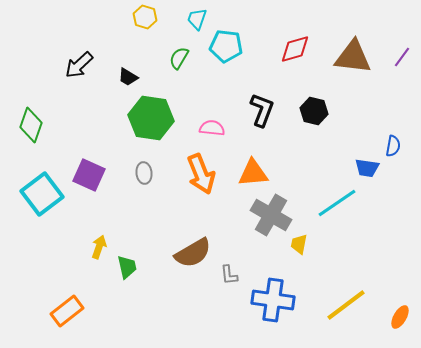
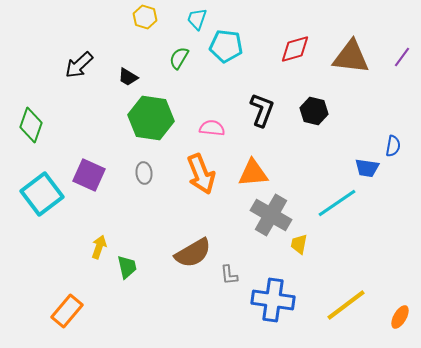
brown triangle: moved 2 px left
orange rectangle: rotated 12 degrees counterclockwise
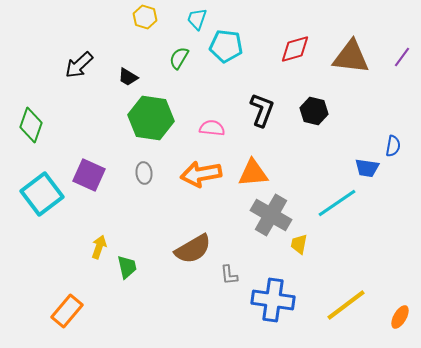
orange arrow: rotated 102 degrees clockwise
brown semicircle: moved 4 px up
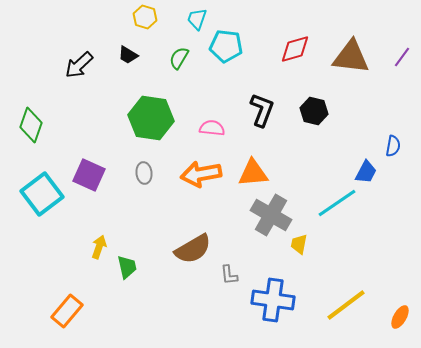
black trapezoid: moved 22 px up
blue trapezoid: moved 1 px left, 4 px down; rotated 70 degrees counterclockwise
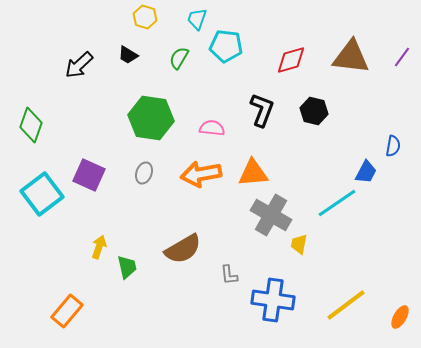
red diamond: moved 4 px left, 11 px down
gray ellipse: rotated 25 degrees clockwise
brown semicircle: moved 10 px left
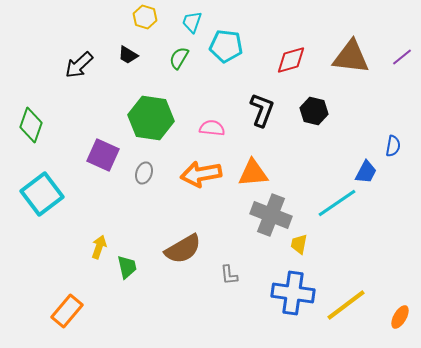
cyan trapezoid: moved 5 px left, 3 px down
purple line: rotated 15 degrees clockwise
purple square: moved 14 px right, 20 px up
gray cross: rotated 9 degrees counterclockwise
blue cross: moved 20 px right, 7 px up
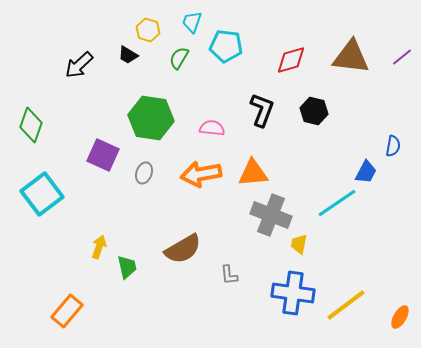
yellow hexagon: moved 3 px right, 13 px down
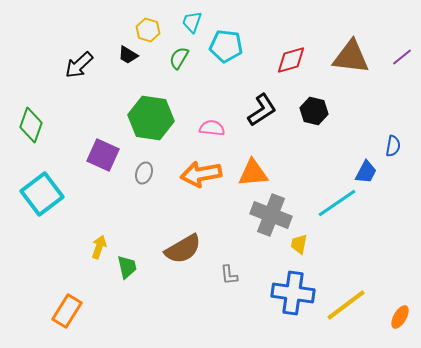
black L-shape: rotated 36 degrees clockwise
orange rectangle: rotated 8 degrees counterclockwise
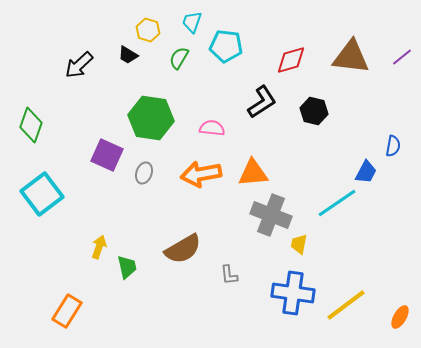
black L-shape: moved 8 px up
purple square: moved 4 px right
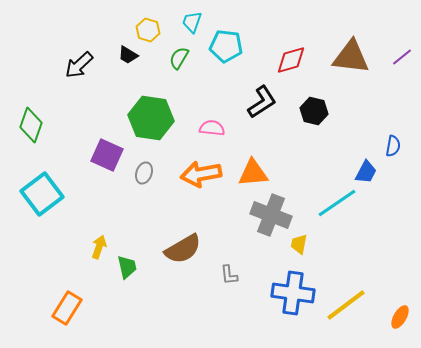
orange rectangle: moved 3 px up
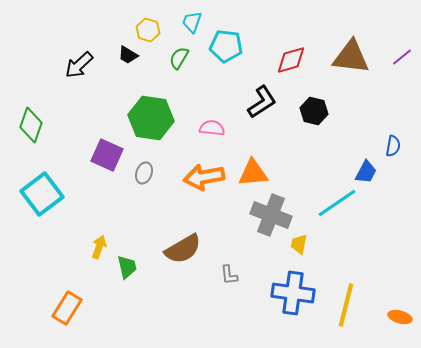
orange arrow: moved 3 px right, 3 px down
yellow line: rotated 39 degrees counterclockwise
orange ellipse: rotated 75 degrees clockwise
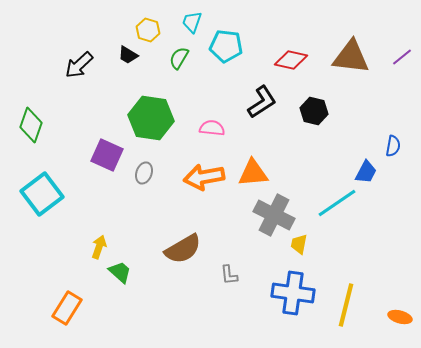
red diamond: rotated 28 degrees clockwise
gray cross: moved 3 px right; rotated 6 degrees clockwise
green trapezoid: moved 7 px left, 5 px down; rotated 35 degrees counterclockwise
